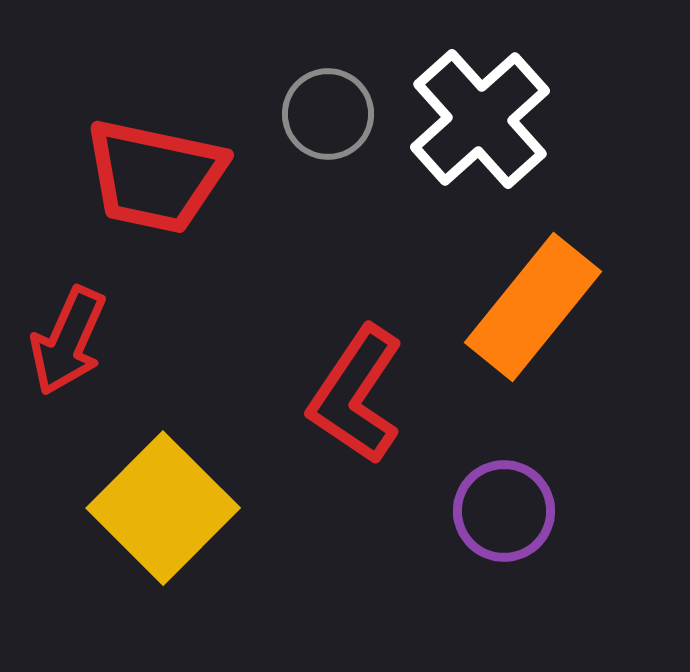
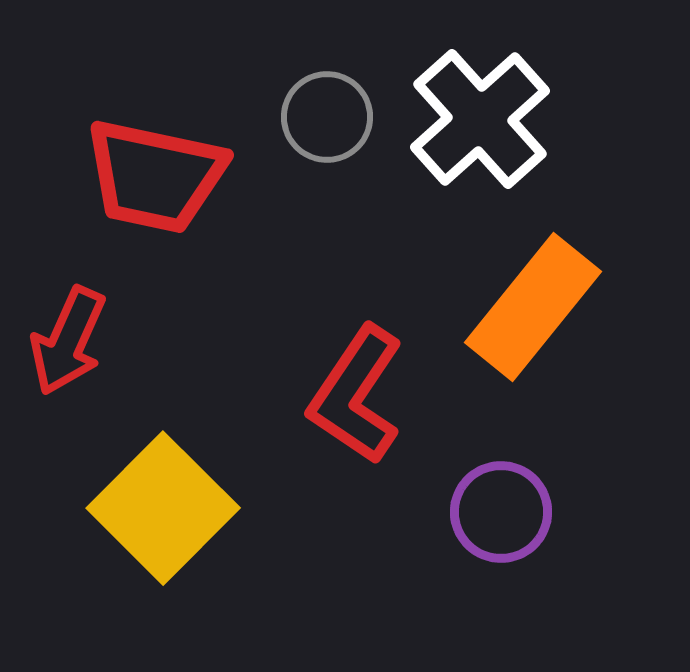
gray circle: moved 1 px left, 3 px down
purple circle: moved 3 px left, 1 px down
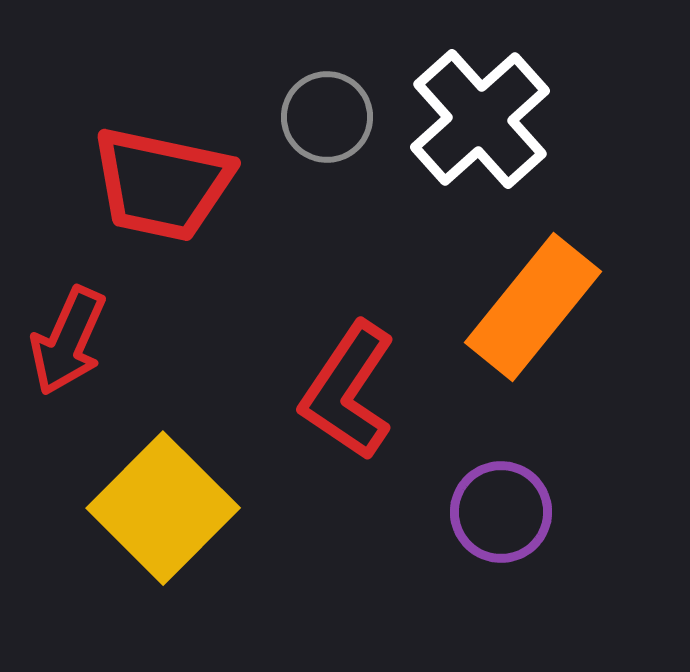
red trapezoid: moved 7 px right, 8 px down
red L-shape: moved 8 px left, 4 px up
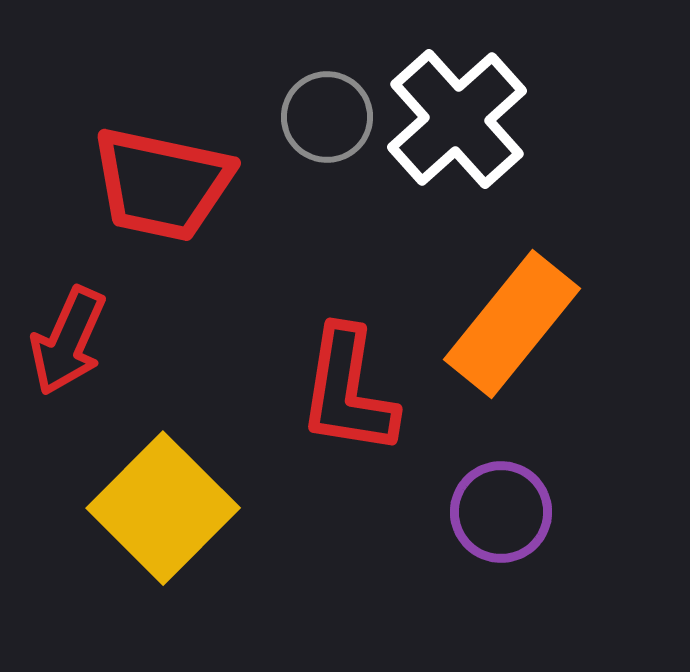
white cross: moved 23 px left
orange rectangle: moved 21 px left, 17 px down
red L-shape: rotated 25 degrees counterclockwise
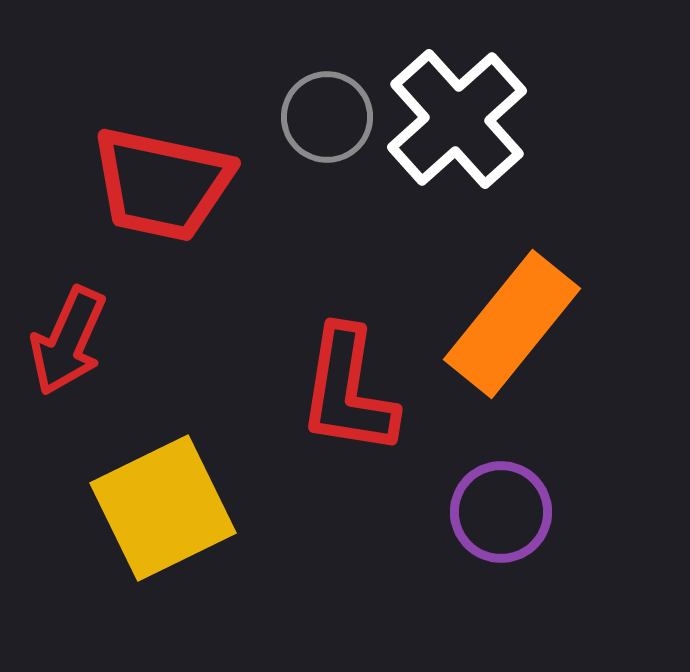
yellow square: rotated 19 degrees clockwise
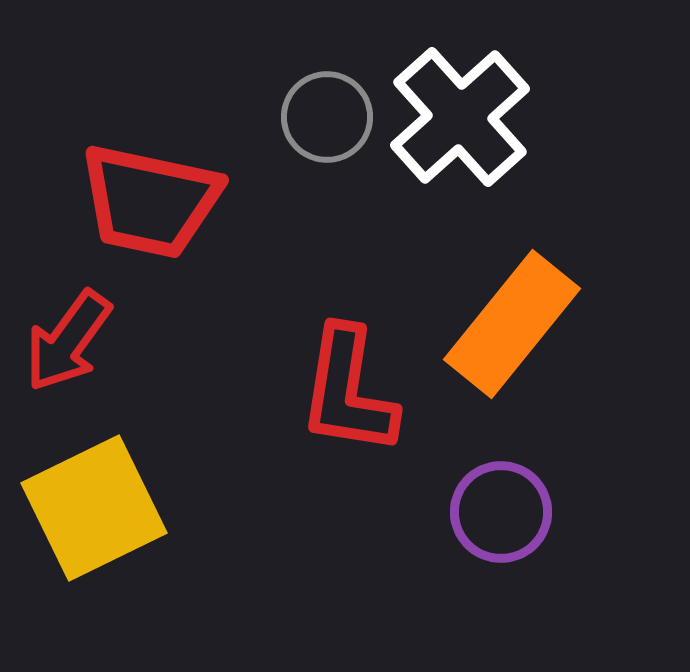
white cross: moved 3 px right, 2 px up
red trapezoid: moved 12 px left, 17 px down
red arrow: rotated 12 degrees clockwise
yellow square: moved 69 px left
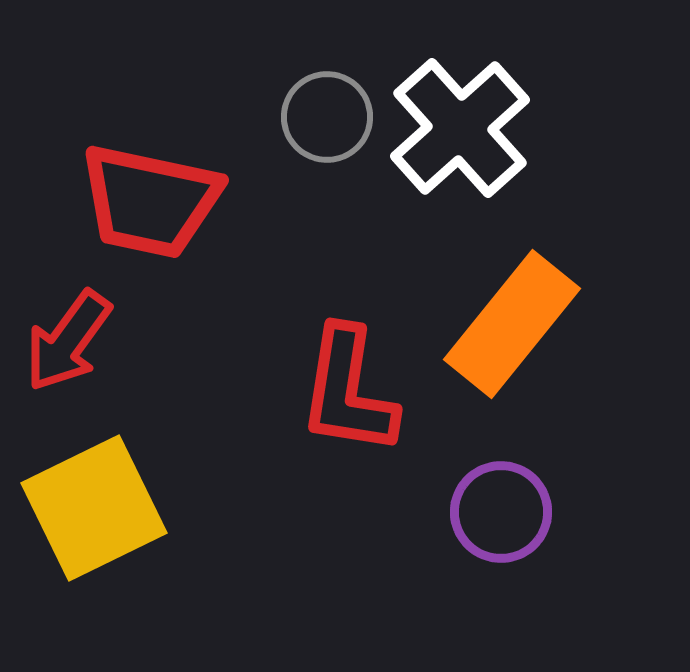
white cross: moved 11 px down
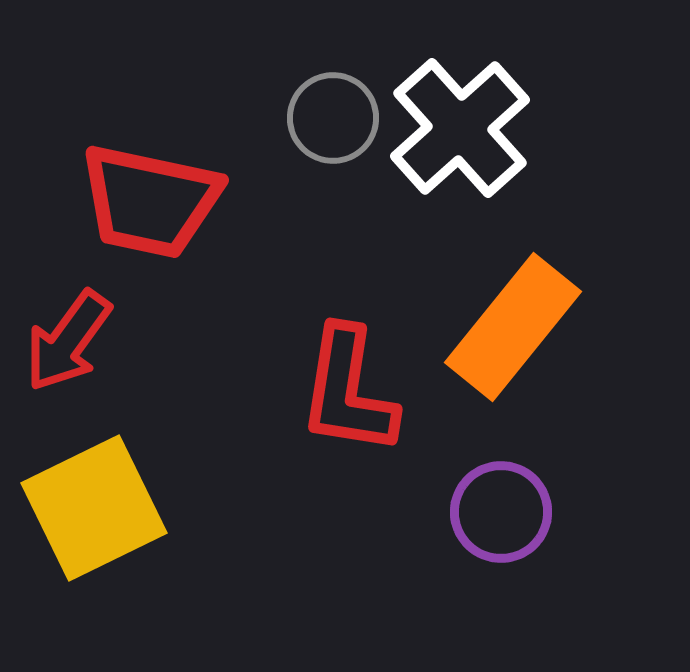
gray circle: moved 6 px right, 1 px down
orange rectangle: moved 1 px right, 3 px down
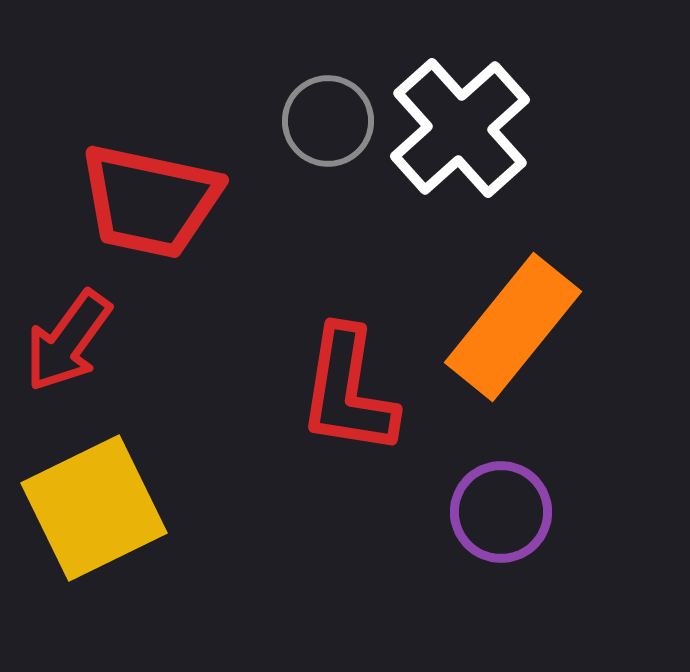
gray circle: moved 5 px left, 3 px down
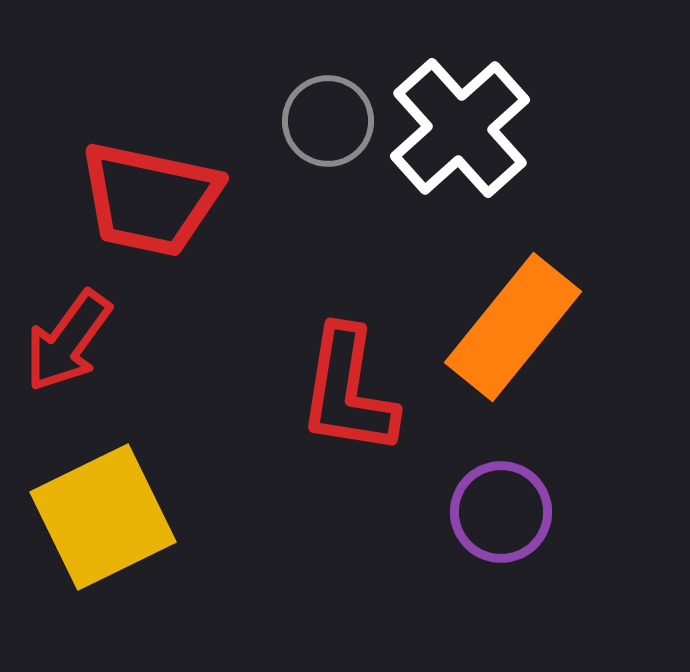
red trapezoid: moved 2 px up
yellow square: moved 9 px right, 9 px down
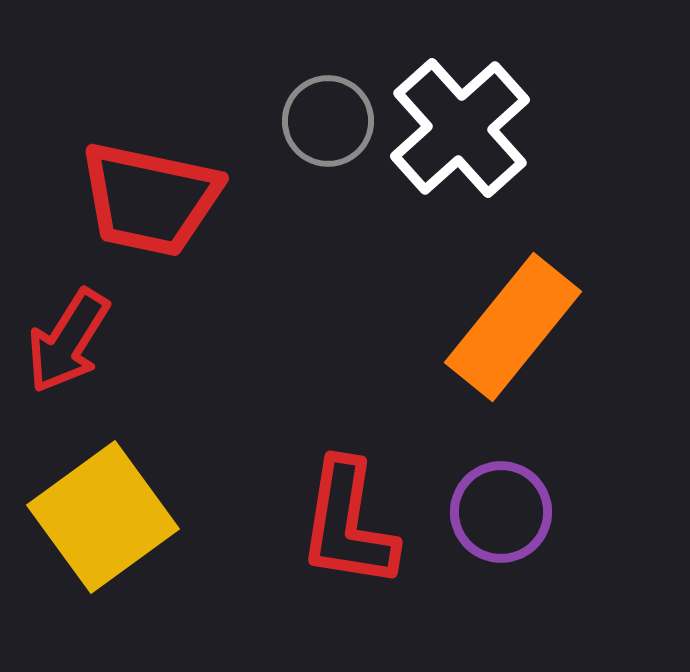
red arrow: rotated 4 degrees counterclockwise
red L-shape: moved 133 px down
yellow square: rotated 10 degrees counterclockwise
